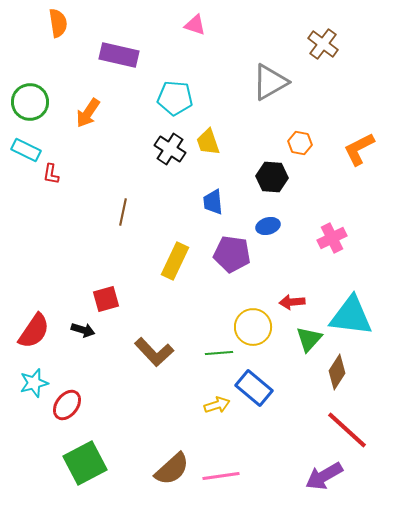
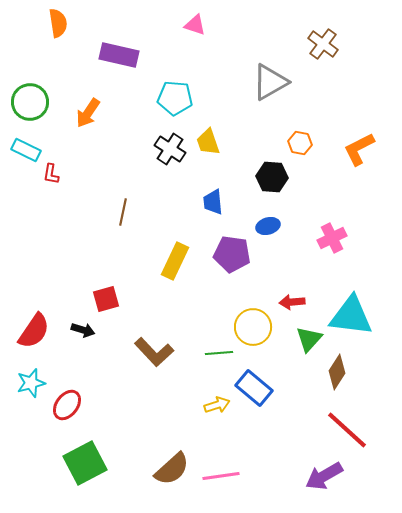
cyan star: moved 3 px left
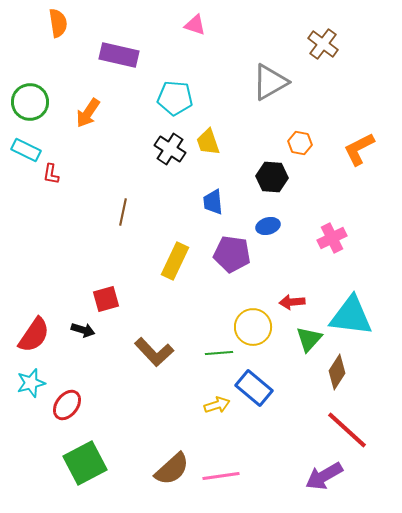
red semicircle: moved 4 px down
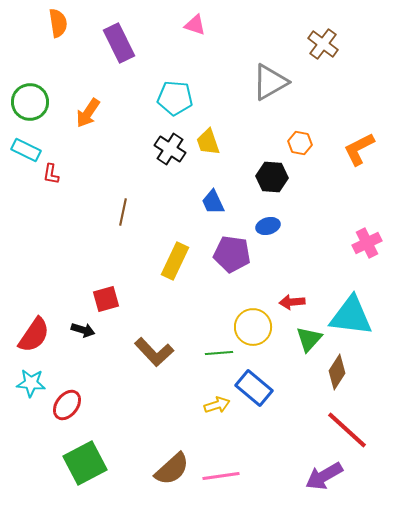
purple rectangle: moved 12 px up; rotated 51 degrees clockwise
blue trapezoid: rotated 20 degrees counterclockwise
pink cross: moved 35 px right, 5 px down
cyan star: rotated 20 degrees clockwise
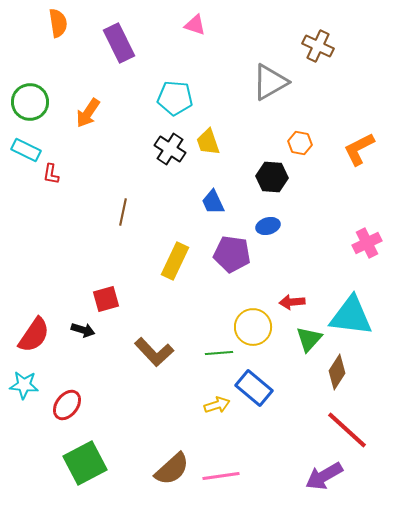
brown cross: moved 5 px left, 2 px down; rotated 12 degrees counterclockwise
cyan star: moved 7 px left, 2 px down
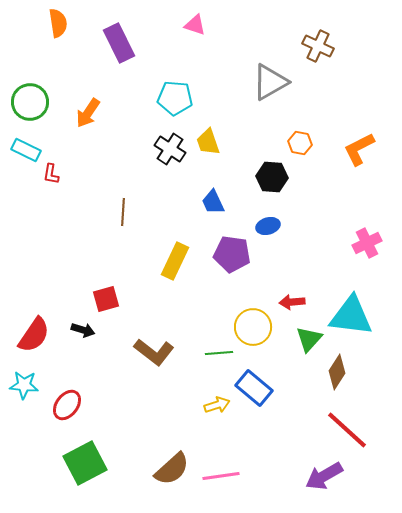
brown line: rotated 8 degrees counterclockwise
brown L-shape: rotated 9 degrees counterclockwise
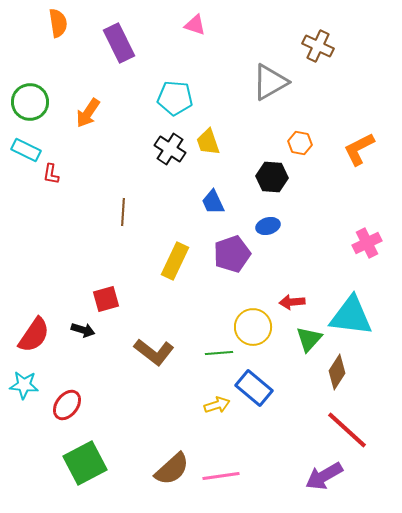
purple pentagon: rotated 27 degrees counterclockwise
